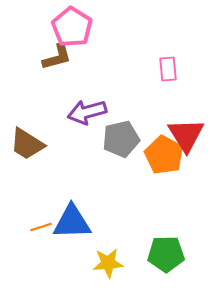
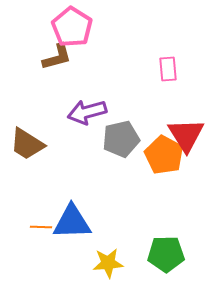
orange line: rotated 20 degrees clockwise
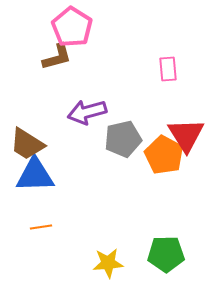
gray pentagon: moved 2 px right
blue triangle: moved 37 px left, 47 px up
orange line: rotated 10 degrees counterclockwise
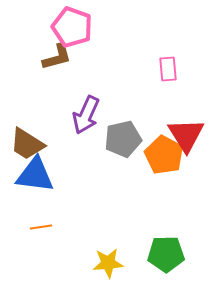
pink pentagon: rotated 12 degrees counterclockwise
purple arrow: moved 1 px left, 3 px down; rotated 51 degrees counterclockwise
blue triangle: rotated 9 degrees clockwise
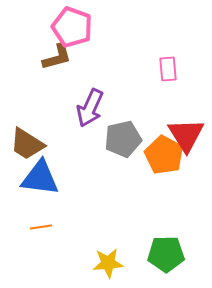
purple arrow: moved 4 px right, 7 px up
blue triangle: moved 5 px right, 3 px down
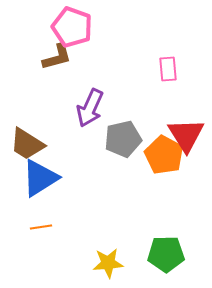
blue triangle: rotated 39 degrees counterclockwise
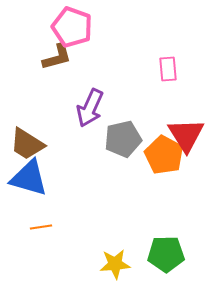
blue triangle: moved 11 px left; rotated 48 degrees clockwise
yellow star: moved 7 px right, 1 px down
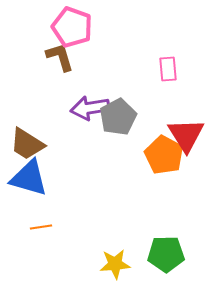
brown L-shape: moved 3 px right; rotated 92 degrees counterclockwise
purple arrow: rotated 57 degrees clockwise
gray pentagon: moved 5 px left, 22 px up; rotated 15 degrees counterclockwise
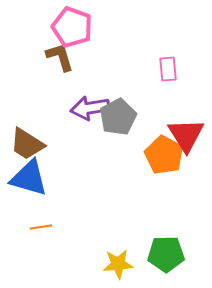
yellow star: moved 3 px right
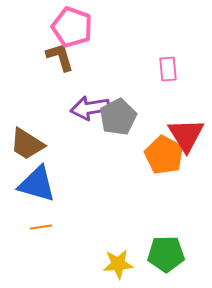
blue triangle: moved 8 px right, 6 px down
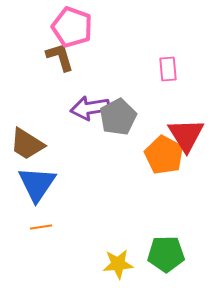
blue triangle: rotated 48 degrees clockwise
